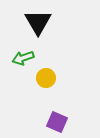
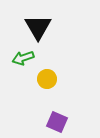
black triangle: moved 5 px down
yellow circle: moved 1 px right, 1 px down
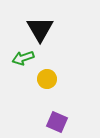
black triangle: moved 2 px right, 2 px down
